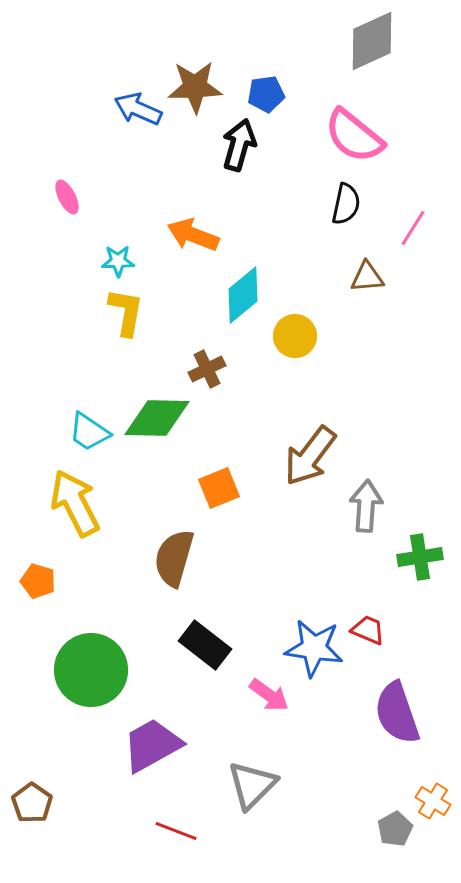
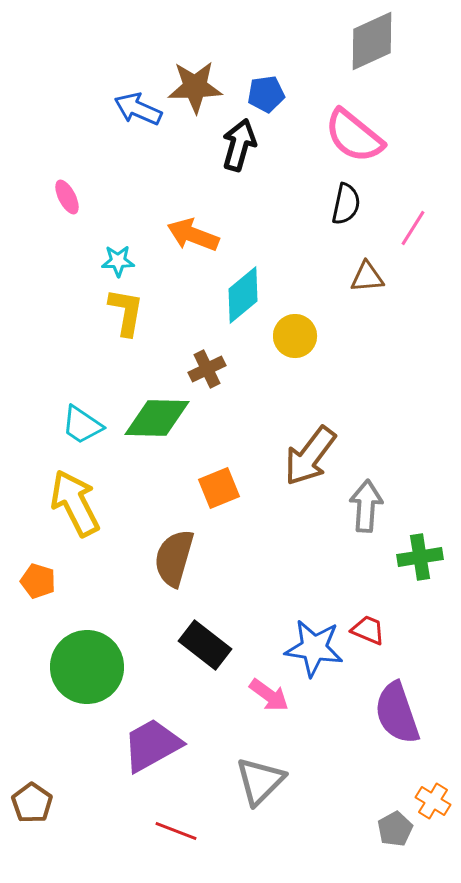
cyan trapezoid: moved 7 px left, 7 px up
green circle: moved 4 px left, 3 px up
gray triangle: moved 8 px right, 4 px up
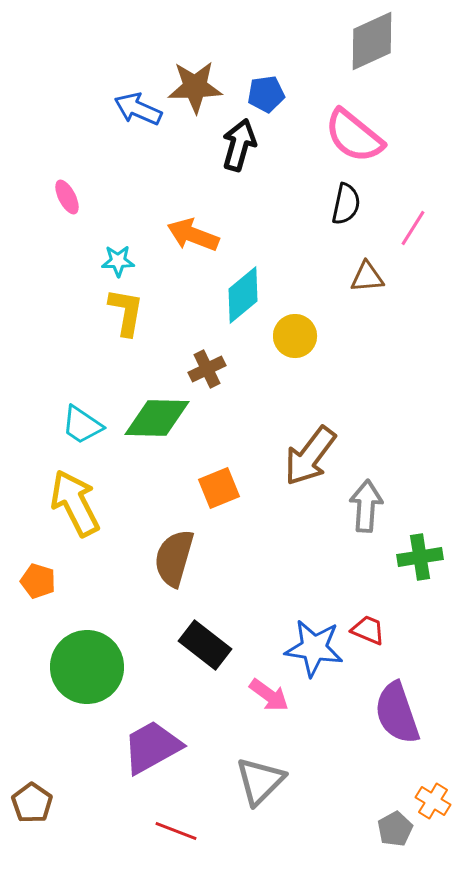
purple trapezoid: moved 2 px down
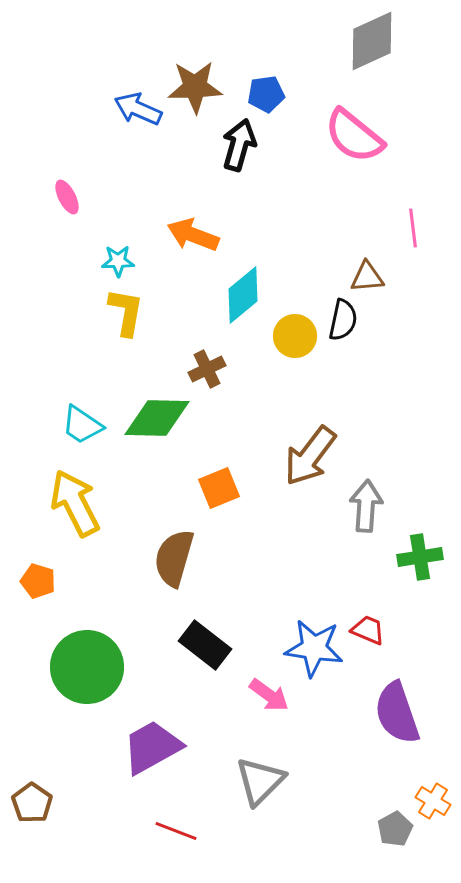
black semicircle: moved 3 px left, 116 px down
pink line: rotated 39 degrees counterclockwise
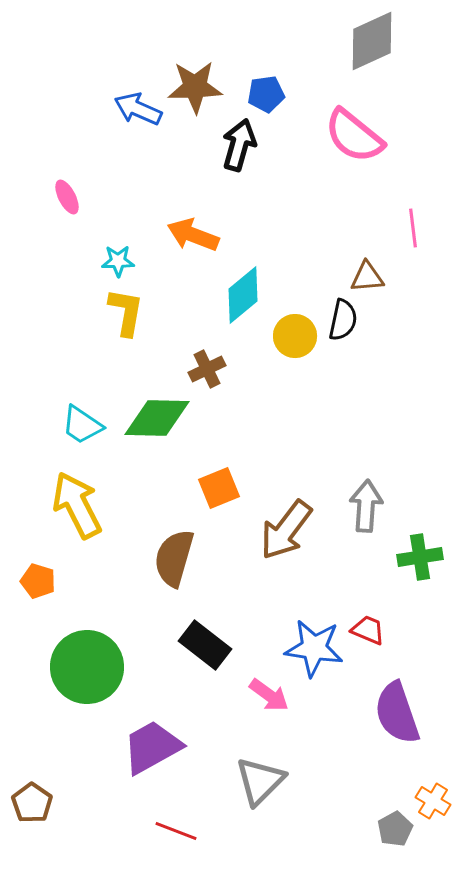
brown arrow: moved 24 px left, 74 px down
yellow arrow: moved 2 px right, 2 px down
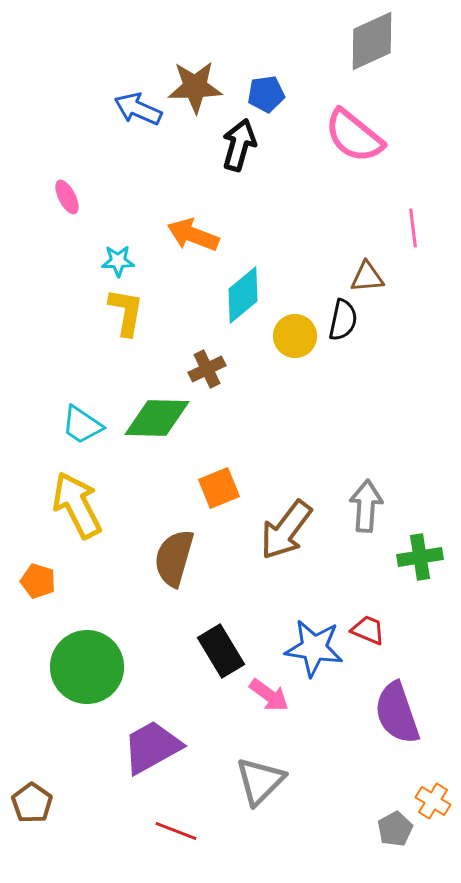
black rectangle: moved 16 px right, 6 px down; rotated 21 degrees clockwise
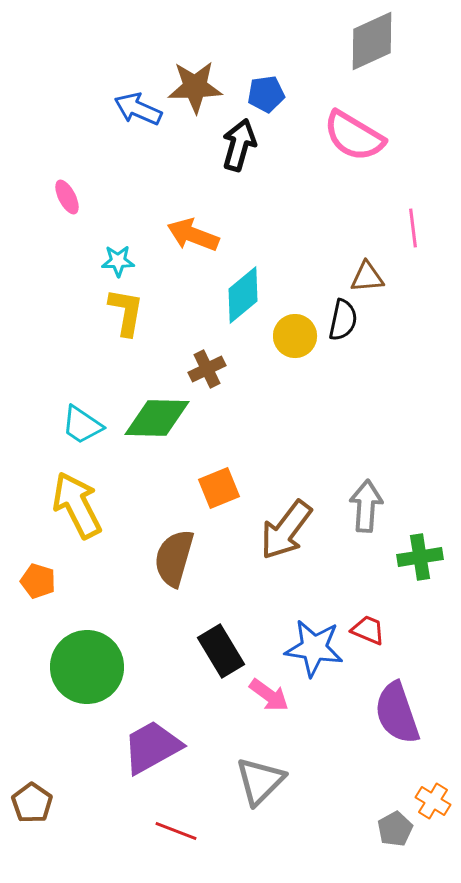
pink semicircle: rotated 8 degrees counterclockwise
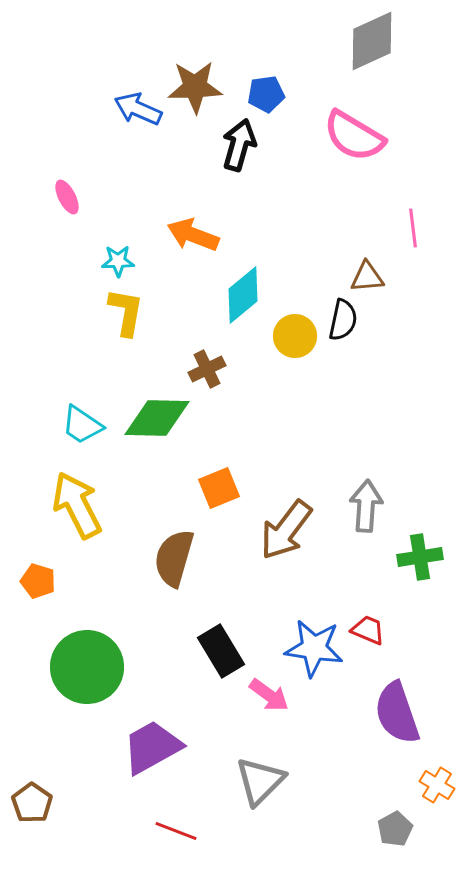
orange cross: moved 4 px right, 16 px up
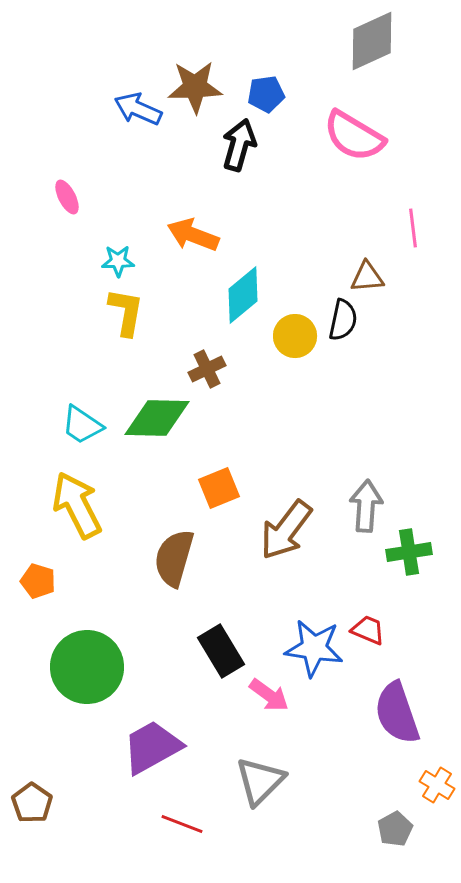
green cross: moved 11 px left, 5 px up
red line: moved 6 px right, 7 px up
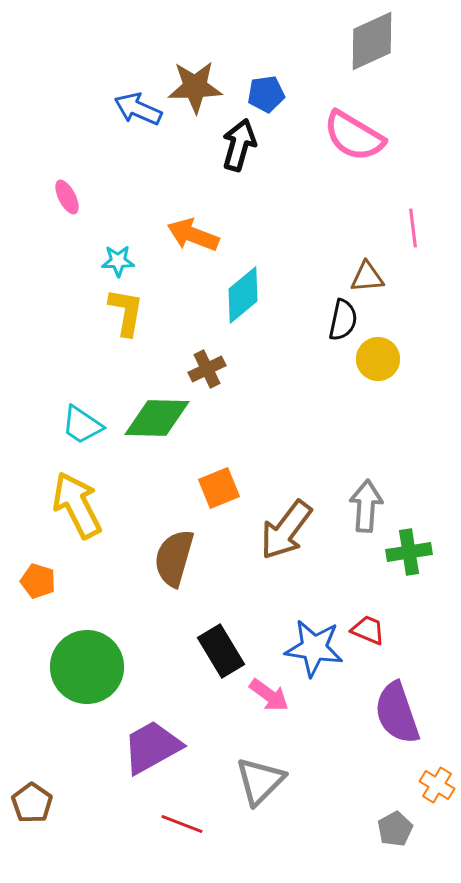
yellow circle: moved 83 px right, 23 px down
